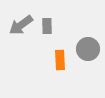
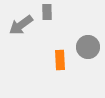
gray rectangle: moved 14 px up
gray circle: moved 2 px up
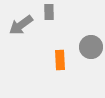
gray rectangle: moved 2 px right
gray circle: moved 3 px right
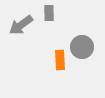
gray rectangle: moved 1 px down
gray circle: moved 9 px left
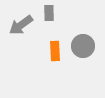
gray circle: moved 1 px right, 1 px up
orange rectangle: moved 5 px left, 9 px up
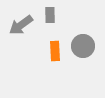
gray rectangle: moved 1 px right, 2 px down
